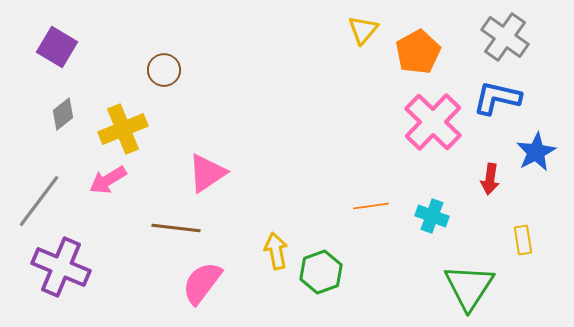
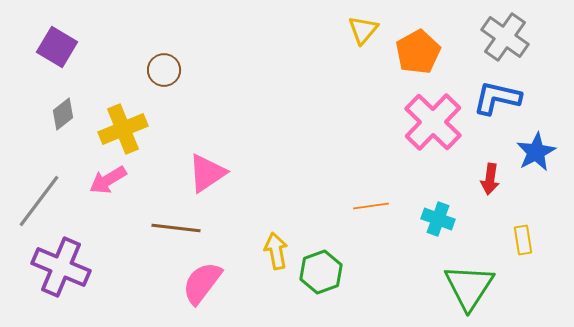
cyan cross: moved 6 px right, 3 px down
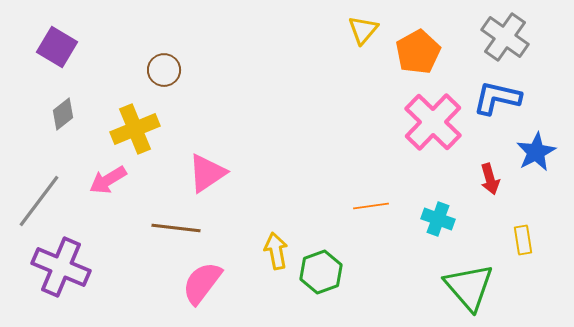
yellow cross: moved 12 px right
red arrow: rotated 24 degrees counterclockwise
green triangle: rotated 14 degrees counterclockwise
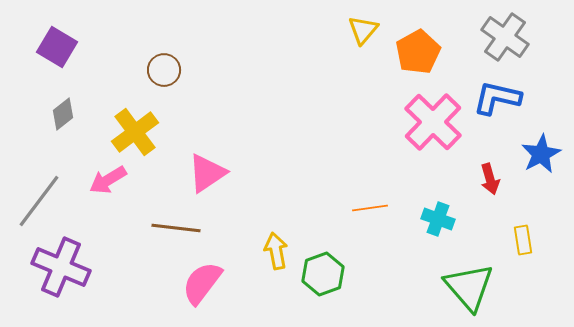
yellow cross: moved 3 px down; rotated 15 degrees counterclockwise
blue star: moved 5 px right, 2 px down
orange line: moved 1 px left, 2 px down
green hexagon: moved 2 px right, 2 px down
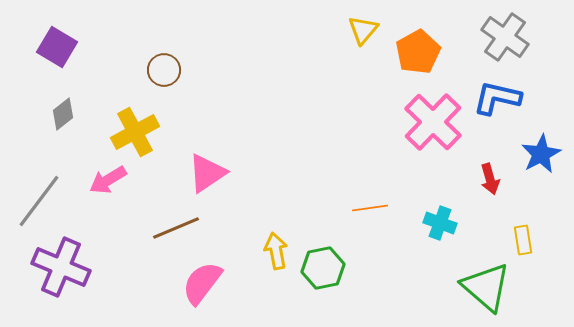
yellow cross: rotated 9 degrees clockwise
cyan cross: moved 2 px right, 4 px down
brown line: rotated 30 degrees counterclockwise
green hexagon: moved 6 px up; rotated 9 degrees clockwise
green triangle: moved 17 px right; rotated 8 degrees counterclockwise
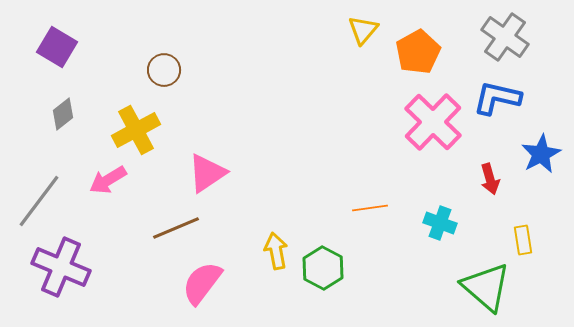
yellow cross: moved 1 px right, 2 px up
green hexagon: rotated 21 degrees counterclockwise
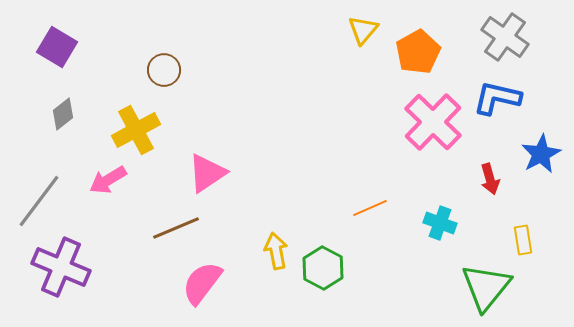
orange line: rotated 16 degrees counterclockwise
green triangle: rotated 28 degrees clockwise
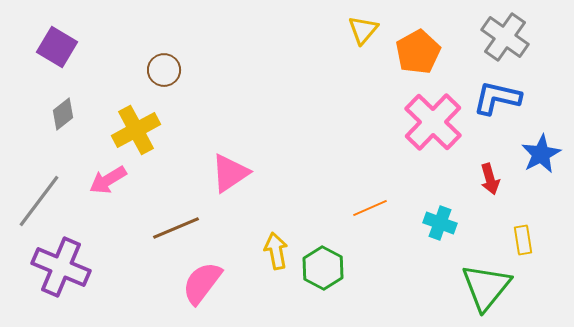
pink triangle: moved 23 px right
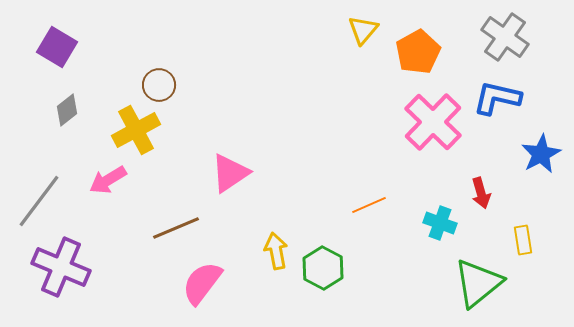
brown circle: moved 5 px left, 15 px down
gray diamond: moved 4 px right, 4 px up
red arrow: moved 9 px left, 14 px down
orange line: moved 1 px left, 3 px up
green triangle: moved 8 px left, 4 px up; rotated 12 degrees clockwise
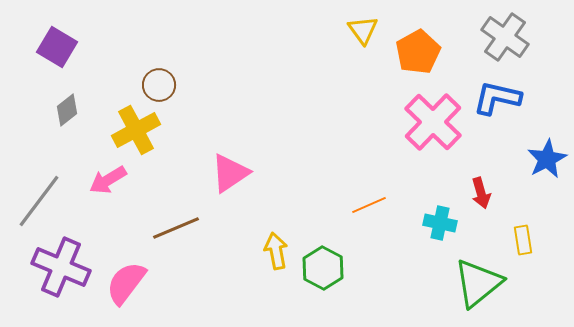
yellow triangle: rotated 16 degrees counterclockwise
blue star: moved 6 px right, 5 px down
cyan cross: rotated 8 degrees counterclockwise
pink semicircle: moved 76 px left
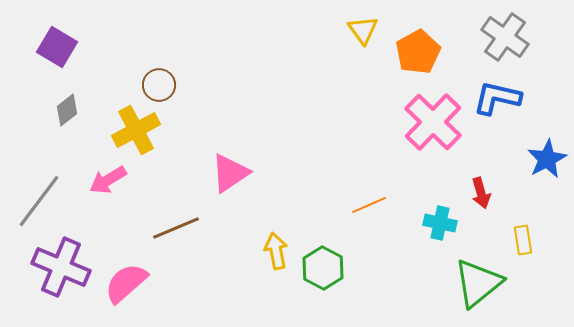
pink semicircle: rotated 12 degrees clockwise
